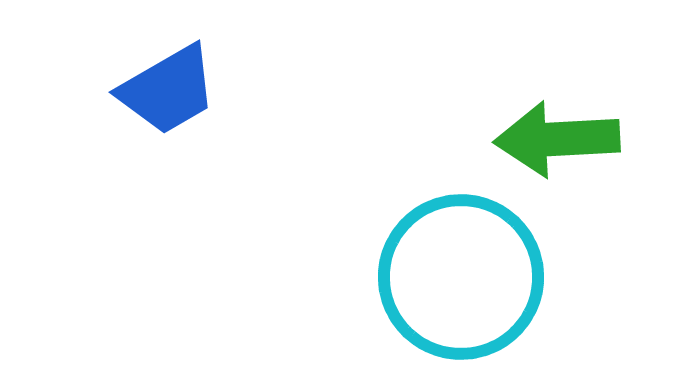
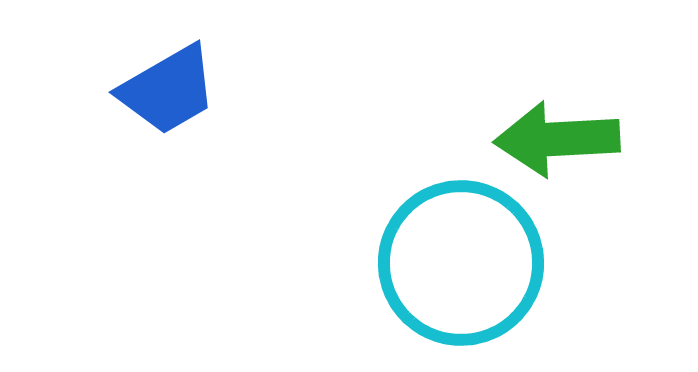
cyan circle: moved 14 px up
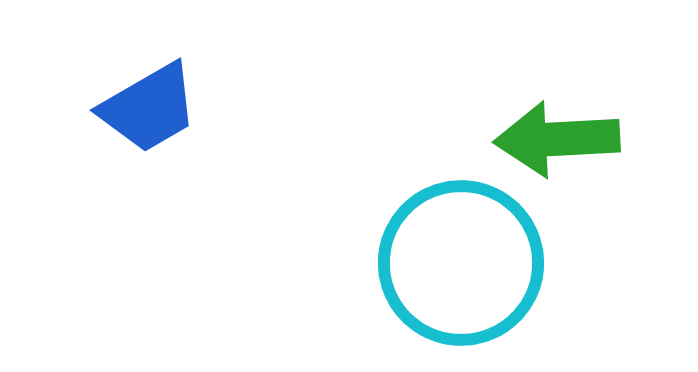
blue trapezoid: moved 19 px left, 18 px down
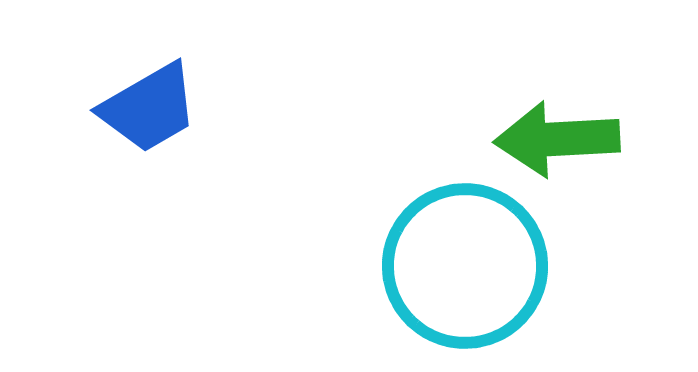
cyan circle: moved 4 px right, 3 px down
